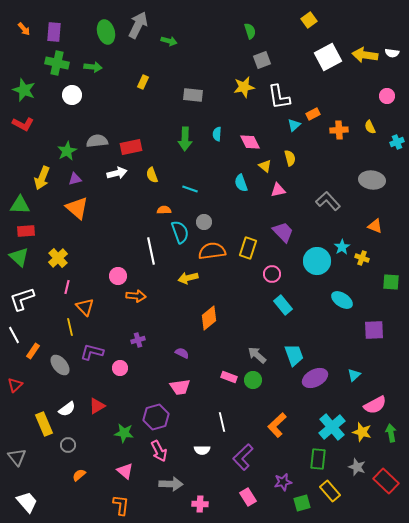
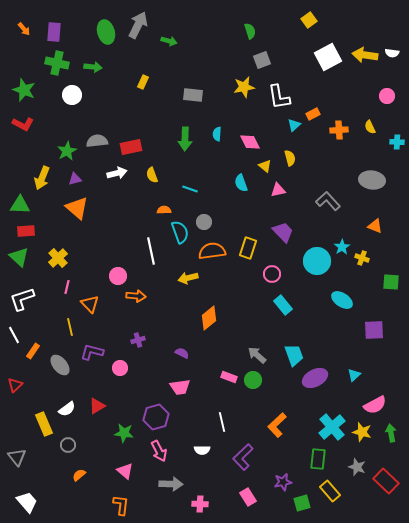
cyan cross at (397, 142): rotated 24 degrees clockwise
orange triangle at (85, 307): moved 5 px right, 3 px up
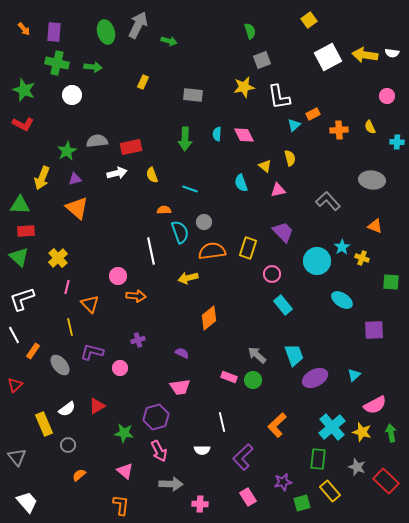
pink diamond at (250, 142): moved 6 px left, 7 px up
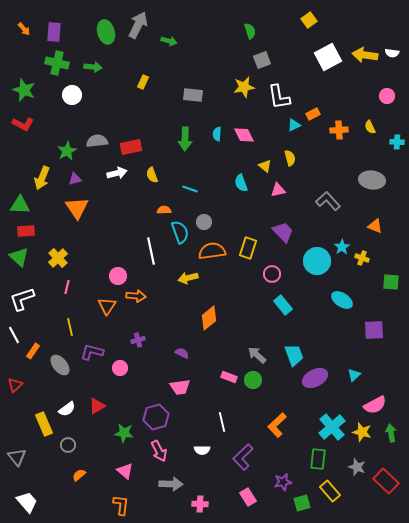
cyan triangle at (294, 125): rotated 16 degrees clockwise
orange triangle at (77, 208): rotated 15 degrees clockwise
orange triangle at (90, 304): moved 17 px right, 2 px down; rotated 18 degrees clockwise
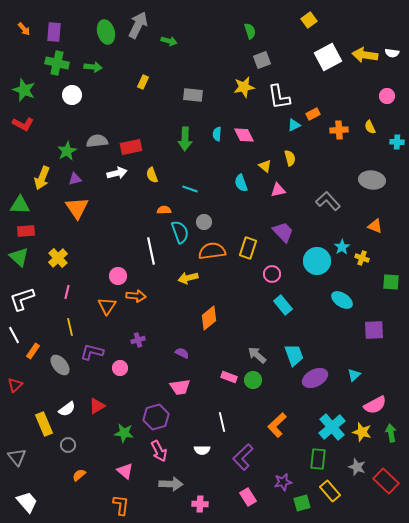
pink line at (67, 287): moved 5 px down
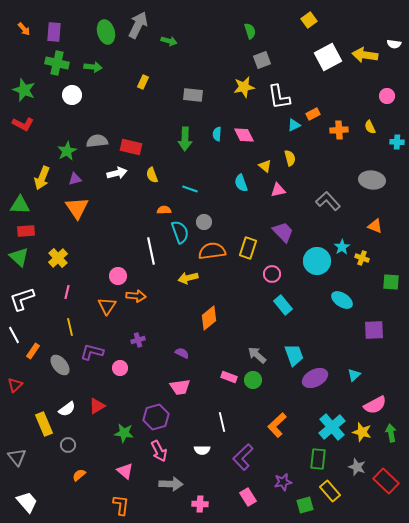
white semicircle at (392, 53): moved 2 px right, 9 px up
red rectangle at (131, 147): rotated 25 degrees clockwise
green square at (302, 503): moved 3 px right, 2 px down
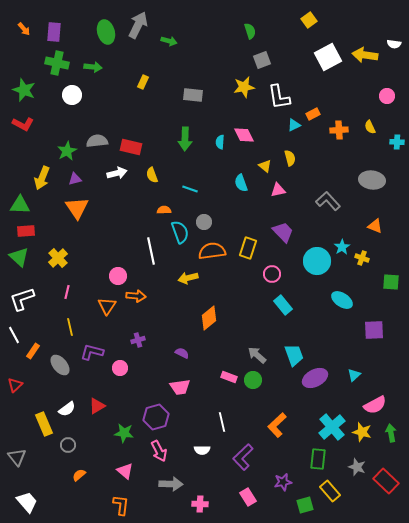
cyan semicircle at (217, 134): moved 3 px right, 8 px down
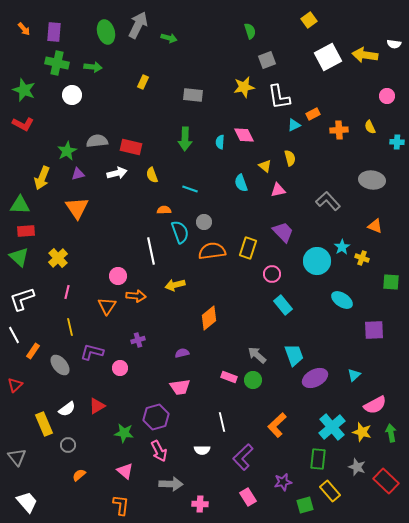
green arrow at (169, 41): moved 3 px up
gray square at (262, 60): moved 5 px right
purple triangle at (75, 179): moved 3 px right, 5 px up
yellow arrow at (188, 278): moved 13 px left, 7 px down
purple semicircle at (182, 353): rotated 40 degrees counterclockwise
